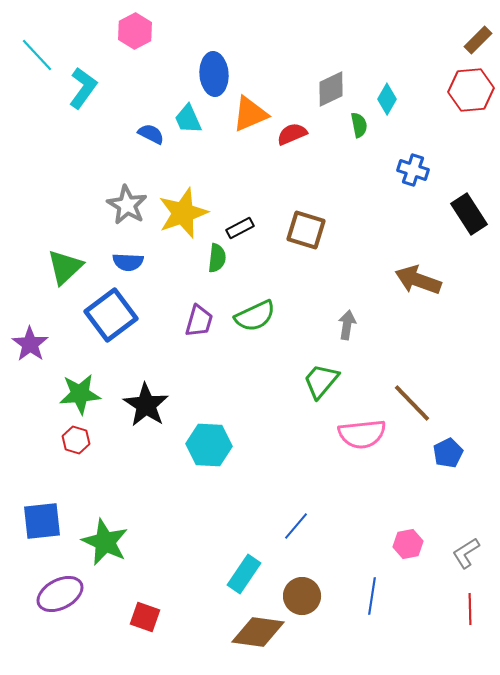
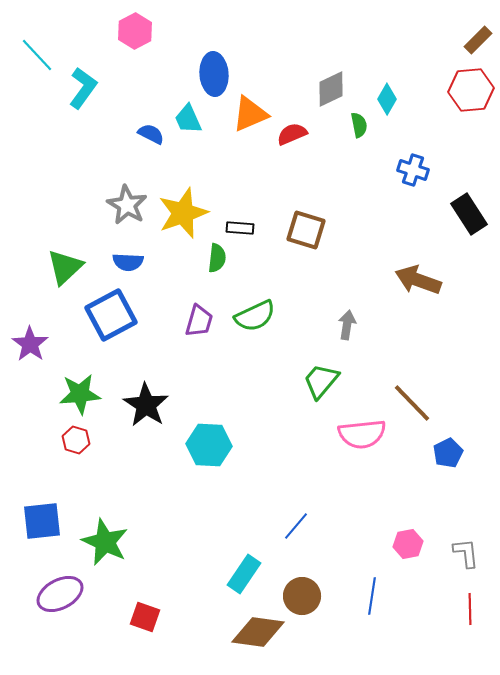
black rectangle at (240, 228): rotated 32 degrees clockwise
blue square at (111, 315): rotated 9 degrees clockwise
gray L-shape at (466, 553): rotated 116 degrees clockwise
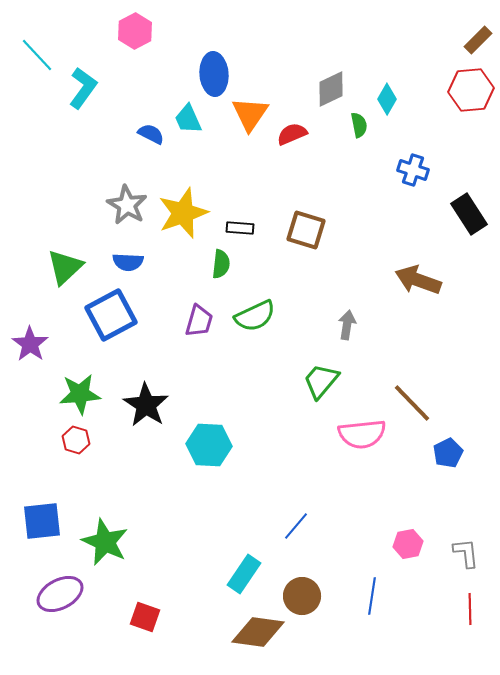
orange triangle at (250, 114): rotated 33 degrees counterclockwise
green semicircle at (217, 258): moved 4 px right, 6 px down
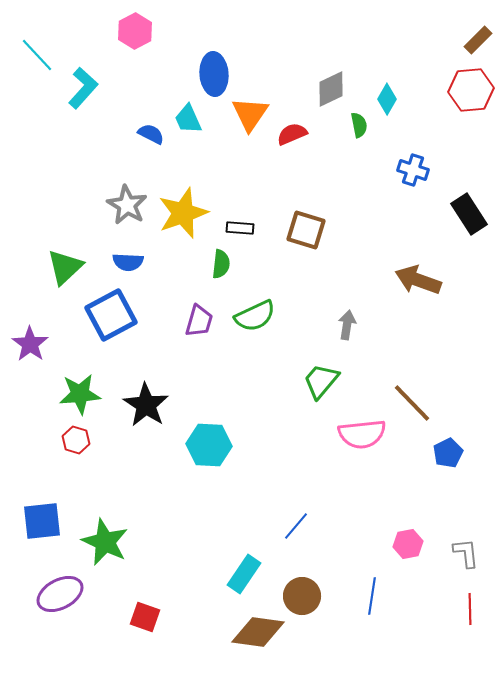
cyan L-shape at (83, 88): rotated 6 degrees clockwise
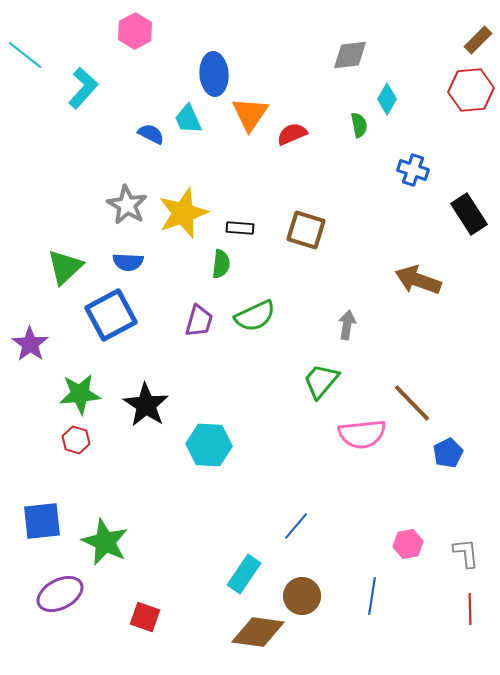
cyan line at (37, 55): moved 12 px left; rotated 9 degrees counterclockwise
gray diamond at (331, 89): moved 19 px right, 34 px up; rotated 18 degrees clockwise
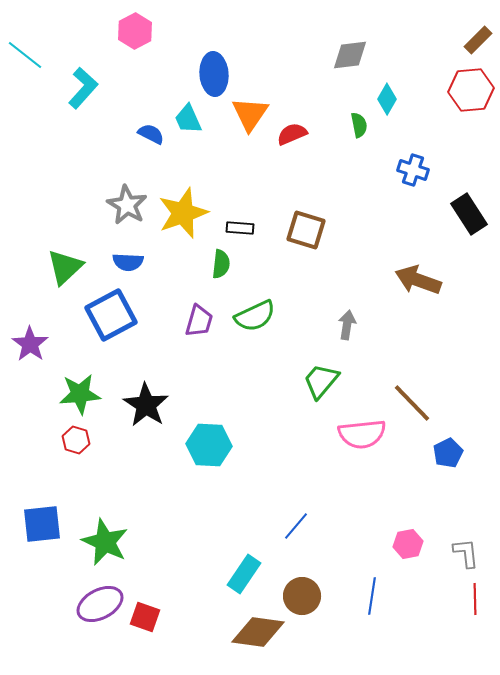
blue square at (42, 521): moved 3 px down
purple ellipse at (60, 594): moved 40 px right, 10 px down
red line at (470, 609): moved 5 px right, 10 px up
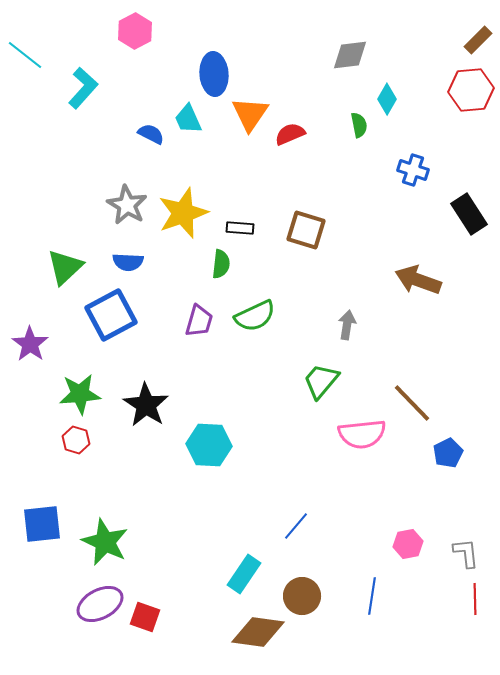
red semicircle at (292, 134): moved 2 px left
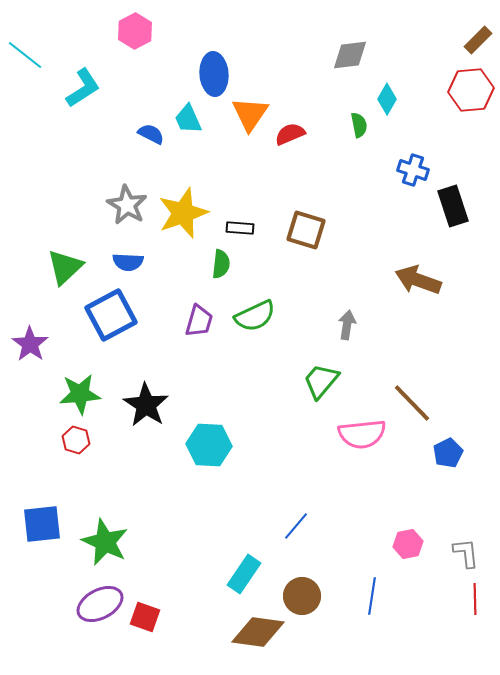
cyan L-shape at (83, 88): rotated 15 degrees clockwise
black rectangle at (469, 214): moved 16 px left, 8 px up; rotated 15 degrees clockwise
